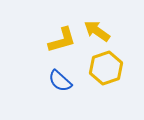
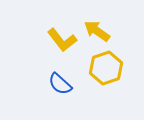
yellow L-shape: rotated 68 degrees clockwise
blue semicircle: moved 3 px down
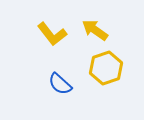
yellow arrow: moved 2 px left, 1 px up
yellow L-shape: moved 10 px left, 6 px up
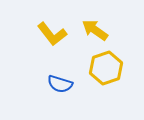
blue semicircle: rotated 25 degrees counterclockwise
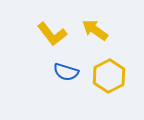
yellow hexagon: moved 3 px right, 8 px down; rotated 8 degrees counterclockwise
blue semicircle: moved 6 px right, 12 px up
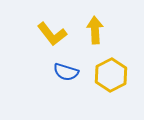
yellow arrow: rotated 52 degrees clockwise
yellow hexagon: moved 2 px right, 1 px up
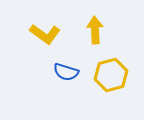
yellow L-shape: moved 7 px left; rotated 16 degrees counterclockwise
yellow hexagon: rotated 12 degrees clockwise
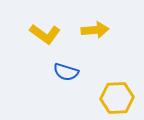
yellow arrow: rotated 88 degrees clockwise
yellow hexagon: moved 6 px right, 23 px down; rotated 12 degrees clockwise
